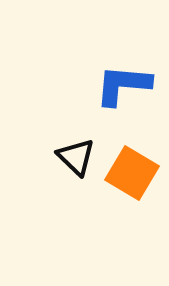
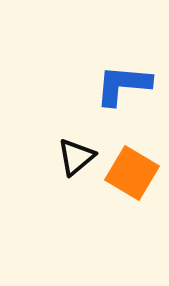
black triangle: rotated 36 degrees clockwise
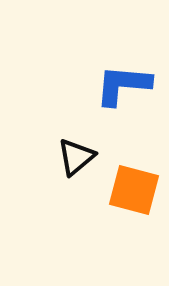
orange square: moved 2 px right, 17 px down; rotated 16 degrees counterclockwise
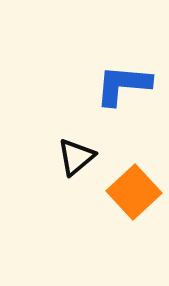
orange square: moved 2 px down; rotated 32 degrees clockwise
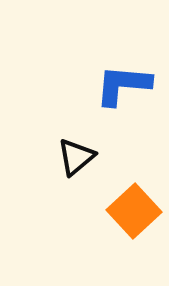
orange square: moved 19 px down
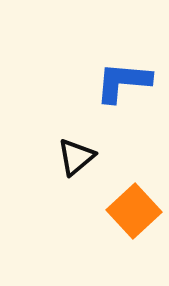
blue L-shape: moved 3 px up
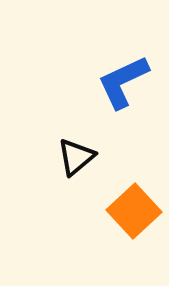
blue L-shape: rotated 30 degrees counterclockwise
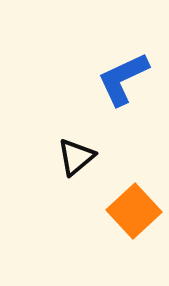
blue L-shape: moved 3 px up
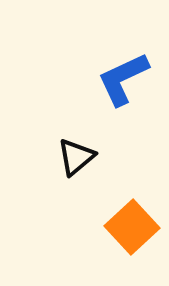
orange square: moved 2 px left, 16 px down
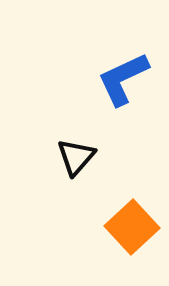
black triangle: rotated 9 degrees counterclockwise
